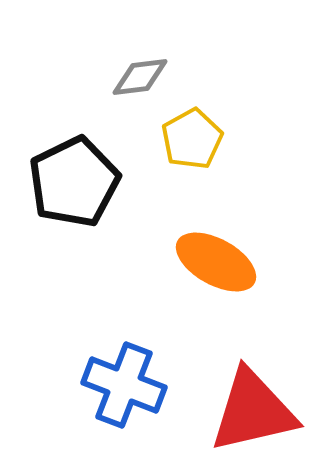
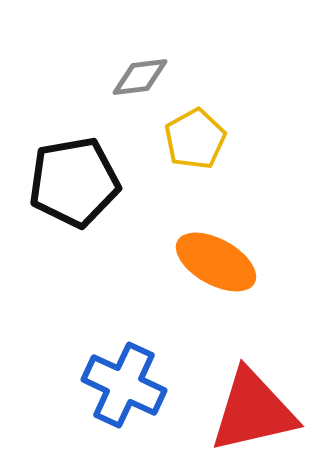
yellow pentagon: moved 3 px right
black pentagon: rotated 16 degrees clockwise
blue cross: rotated 4 degrees clockwise
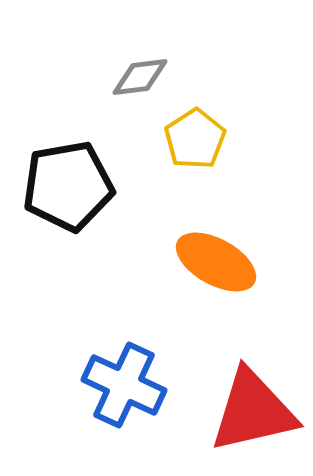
yellow pentagon: rotated 4 degrees counterclockwise
black pentagon: moved 6 px left, 4 px down
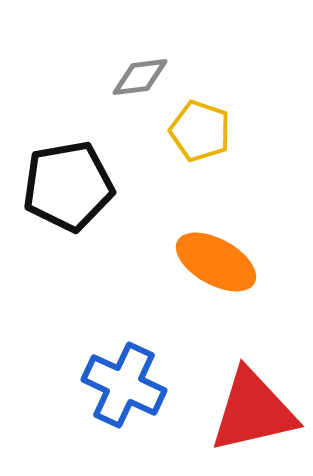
yellow pentagon: moved 5 px right, 8 px up; rotated 20 degrees counterclockwise
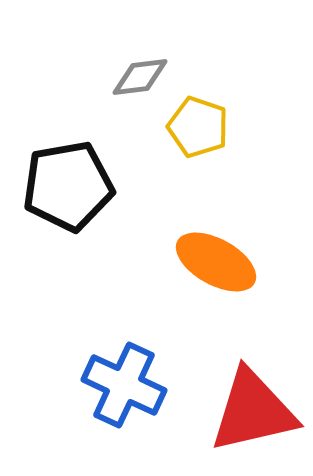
yellow pentagon: moved 2 px left, 4 px up
